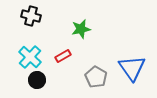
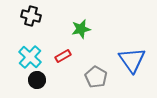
blue triangle: moved 8 px up
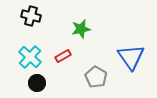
blue triangle: moved 1 px left, 3 px up
black circle: moved 3 px down
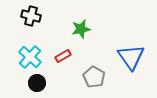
gray pentagon: moved 2 px left
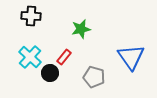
black cross: rotated 12 degrees counterclockwise
red rectangle: moved 1 px right, 1 px down; rotated 21 degrees counterclockwise
gray pentagon: rotated 15 degrees counterclockwise
black circle: moved 13 px right, 10 px up
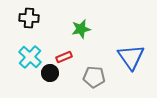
black cross: moved 2 px left, 2 px down
red rectangle: rotated 28 degrees clockwise
gray pentagon: rotated 10 degrees counterclockwise
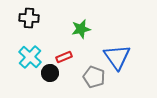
blue triangle: moved 14 px left
gray pentagon: rotated 15 degrees clockwise
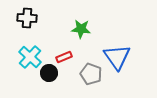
black cross: moved 2 px left
green star: rotated 18 degrees clockwise
black circle: moved 1 px left
gray pentagon: moved 3 px left, 3 px up
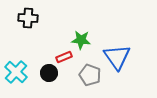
black cross: moved 1 px right
green star: moved 11 px down
cyan cross: moved 14 px left, 15 px down
gray pentagon: moved 1 px left, 1 px down
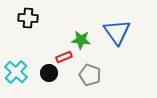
blue triangle: moved 25 px up
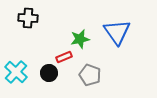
green star: moved 1 px left, 1 px up; rotated 18 degrees counterclockwise
